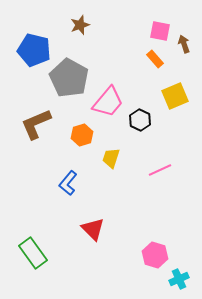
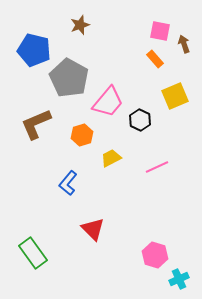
yellow trapezoid: rotated 45 degrees clockwise
pink line: moved 3 px left, 3 px up
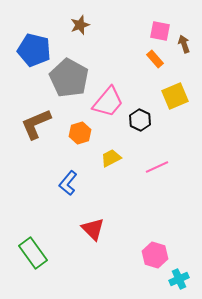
orange hexagon: moved 2 px left, 2 px up
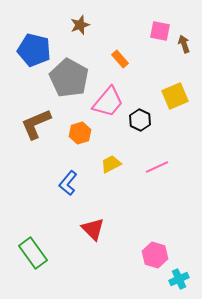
orange rectangle: moved 35 px left
yellow trapezoid: moved 6 px down
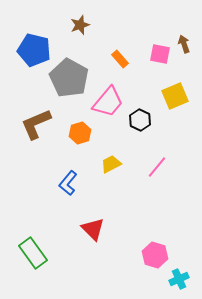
pink square: moved 23 px down
pink line: rotated 25 degrees counterclockwise
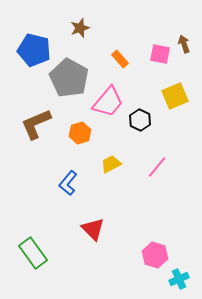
brown star: moved 3 px down
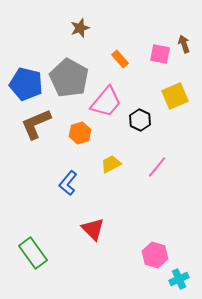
blue pentagon: moved 8 px left, 34 px down
pink trapezoid: moved 2 px left
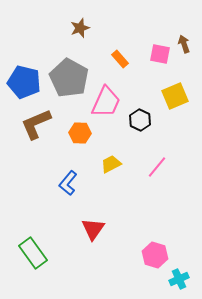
blue pentagon: moved 2 px left, 2 px up
pink trapezoid: rotated 16 degrees counterclockwise
orange hexagon: rotated 20 degrees clockwise
red triangle: rotated 20 degrees clockwise
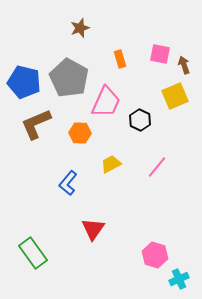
brown arrow: moved 21 px down
orange rectangle: rotated 24 degrees clockwise
